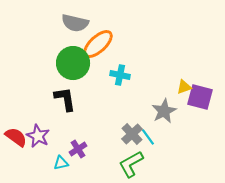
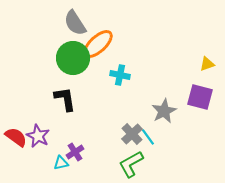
gray semicircle: rotated 44 degrees clockwise
green circle: moved 5 px up
yellow triangle: moved 23 px right, 23 px up
purple cross: moved 3 px left, 3 px down
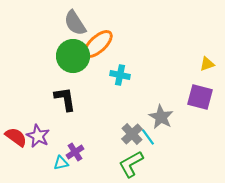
green circle: moved 2 px up
gray star: moved 3 px left, 6 px down; rotated 15 degrees counterclockwise
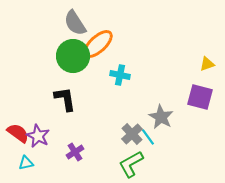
red semicircle: moved 2 px right, 4 px up
cyan triangle: moved 35 px left
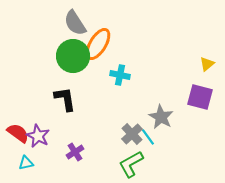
orange ellipse: rotated 16 degrees counterclockwise
yellow triangle: rotated 21 degrees counterclockwise
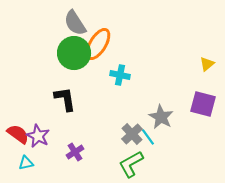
green circle: moved 1 px right, 3 px up
purple square: moved 3 px right, 7 px down
red semicircle: moved 1 px down
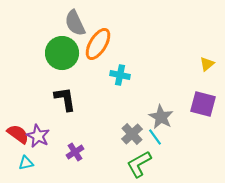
gray semicircle: rotated 8 degrees clockwise
green circle: moved 12 px left
cyan line: moved 7 px right
green L-shape: moved 8 px right
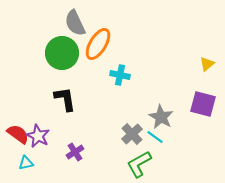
cyan line: rotated 18 degrees counterclockwise
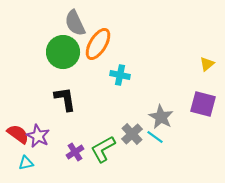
green circle: moved 1 px right, 1 px up
green L-shape: moved 36 px left, 15 px up
